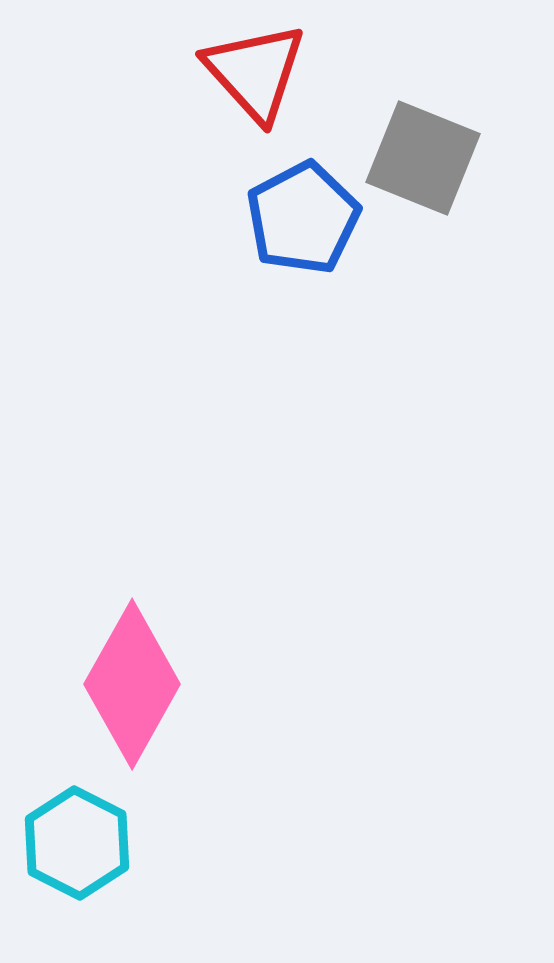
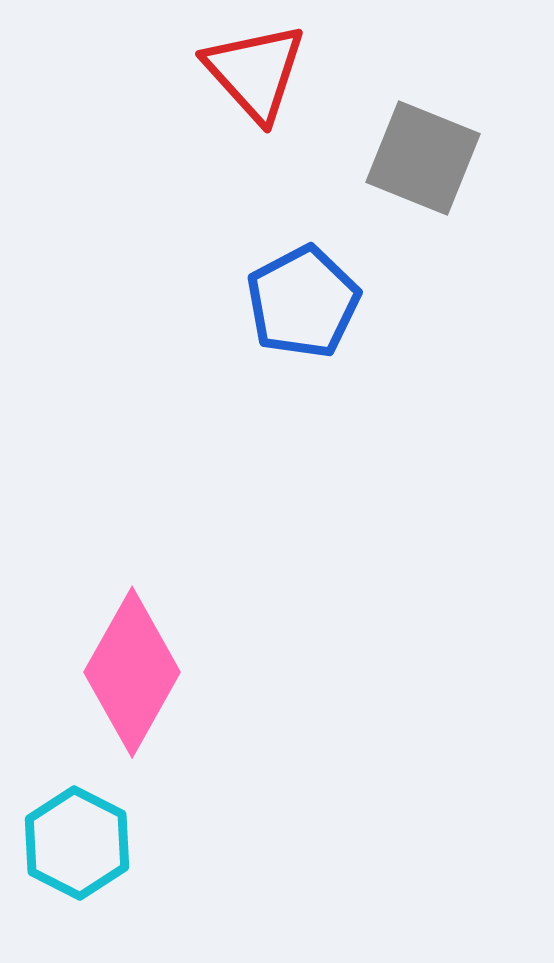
blue pentagon: moved 84 px down
pink diamond: moved 12 px up
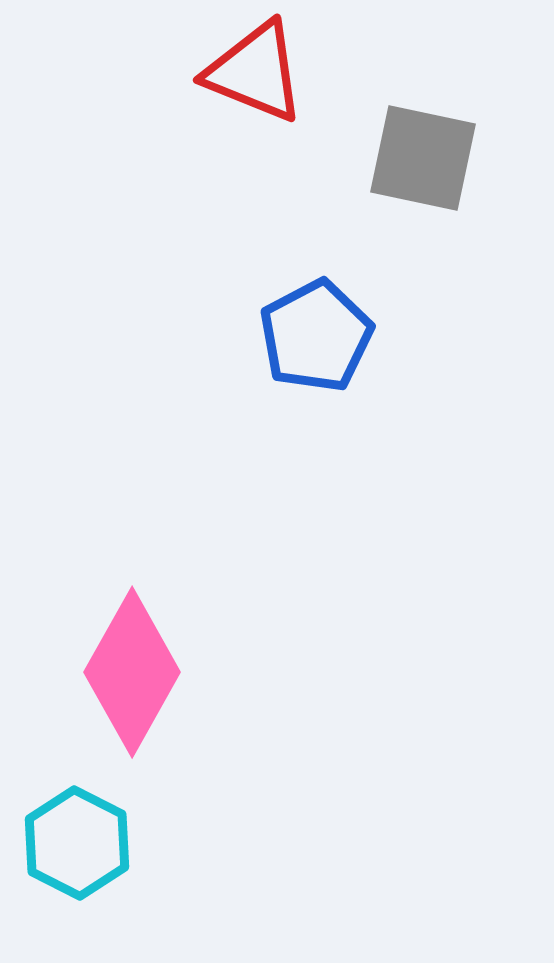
red triangle: rotated 26 degrees counterclockwise
gray square: rotated 10 degrees counterclockwise
blue pentagon: moved 13 px right, 34 px down
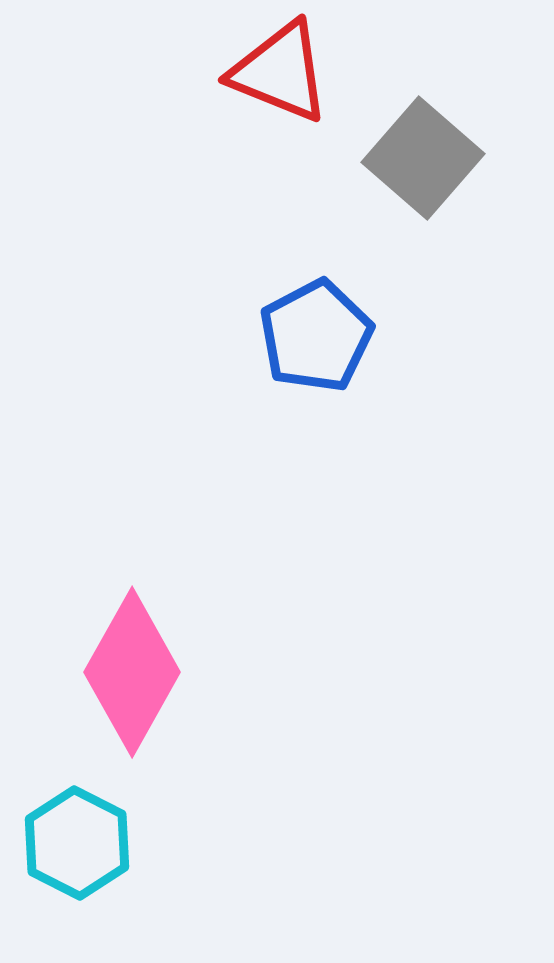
red triangle: moved 25 px right
gray square: rotated 29 degrees clockwise
